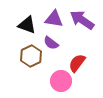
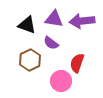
purple arrow: moved 1 px down; rotated 40 degrees counterclockwise
brown hexagon: moved 1 px left, 4 px down
red semicircle: rotated 18 degrees counterclockwise
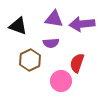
purple arrow: moved 3 px down
black triangle: moved 9 px left, 1 px down
purple semicircle: rotated 42 degrees counterclockwise
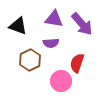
purple arrow: rotated 125 degrees counterclockwise
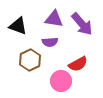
purple semicircle: moved 1 px left, 1 px up
red semicircle: moved 1 px right, 1 px down; rotated 138 degrees counterclockwise
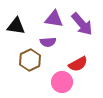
black triangle: moved 2 px left; rotated 12 degrees counterclockwise
purple semicircle: moved 2 px left
pink circle: moved 1 px right, 1 px down
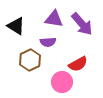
black triangle: rotated 24 degrees clockwise
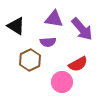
purple arrow: moved 5 px down
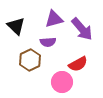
purple triangle: rotated 24 degrees counterclockwise
black triangle: rotated 12 degrees clockwise
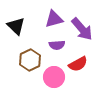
purple semicircle: moved 9 px right, 3 px down
pink circle: moved 8 px left, 5 px up
